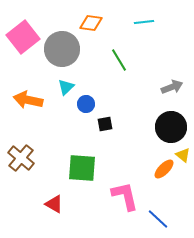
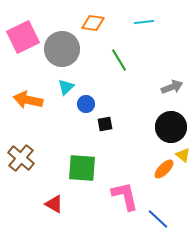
orange diamond: moved 2 px right
pink square: rotated 12 degrees clockwise
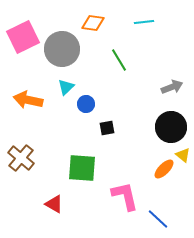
black square: moved 2 px right, 4 px down
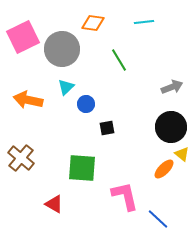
yellow triangle: moved 1 px left, 1 px up
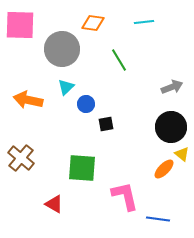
pink square: moved 3 px left, 12 px up; rotated 28 degrees clockwise
black square: moved 1 px left, 4 px up
blue line: rotated 35 degrees counterclockwise
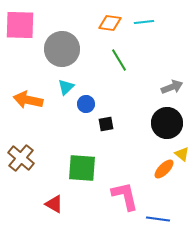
orange diamond: moved 17 px right
black circle: moved 4 px left, 4 px up
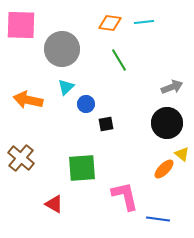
pink square: moved 1 px right
green square: rotated 8 degrees counterclockwise
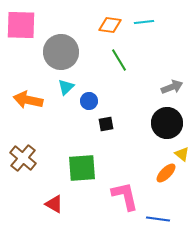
orange diamond: moved 2 px down
gray circle: moved 1 px left, 3 px down
blue circle: moved 3 px right, 3 px up
brown cross: moved 2 px right
orange ellipse: moved 2 px right, 4 px down
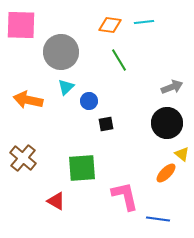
red triangle: moved 2 px right, 3 px up
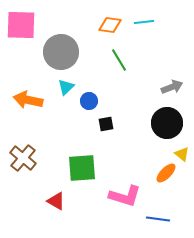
pink L-shape: rotated 120 degrees clockwise
